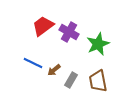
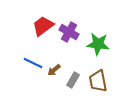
green star: rotated 30 degrees clockwise
gray rectangle: moved 2 px right
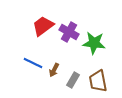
green star: moved 4 px left, 1 px up
brown arrow: rotated 24 degrees counterclockwise
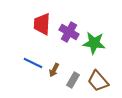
red trapezoid: moved 1 px left, 2 px up; rotated 50 degrees counterclockwise
brown trapezoid: rotated 30 degrees counterclockwise
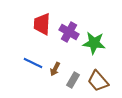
brown arrow: moved 1 px right, 1 px up
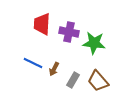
purple cross: rotated 18 degrees counterclockwise
brown arrow: moved 1 px left
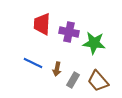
brown arrow: moved 3 px right; rotated 16 degrees counterclockwise
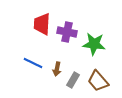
purple cross: moved 2 px left
green star: moved 1 px down
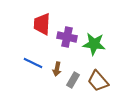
purple cross: moved 5 px down
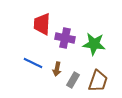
purple cross: moved 2 px left, 1 px down
brown trapezoid: rotated 120 degrees counterclockwise
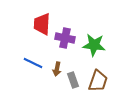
green star: moved 1 px down
gray rectangle: rotated 49 degrees counterclockwise
